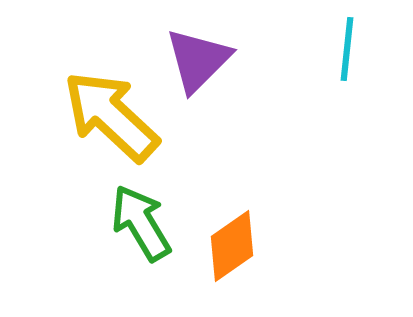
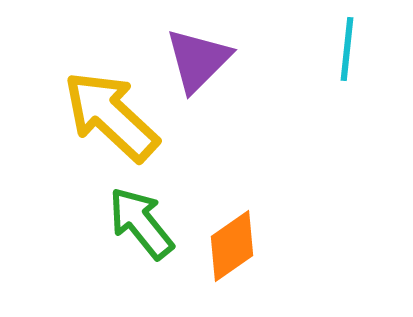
green arrow: rotated 8 degrees counterclockwise
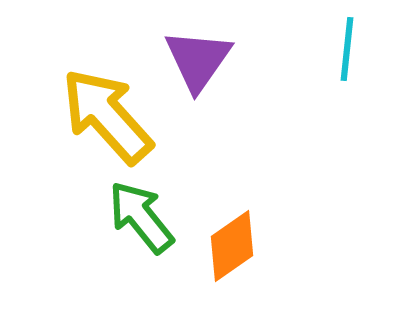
purple triangle: rotated 10 degrees counterclockwise
yellow arrow: moved 4 px left; rotated 5 degrees clockwise
green arrow: moved 6 px up
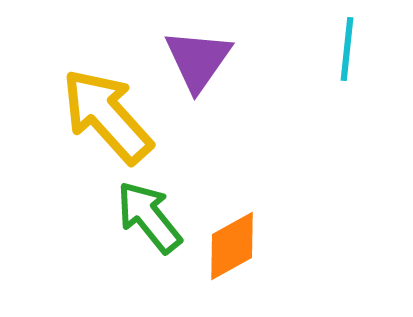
green arrow: moved 8 px right
orange diamond: rotated 6 degrees clockwise
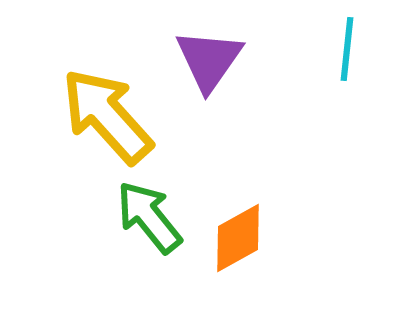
purple triangle: moved 11 px right
orange diamond: moved 6 px right, 8 px up
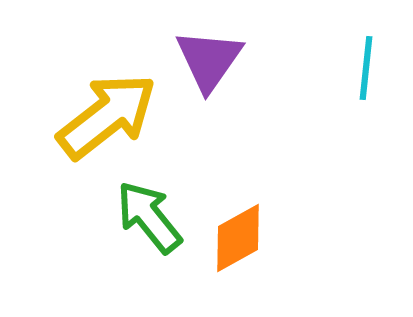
cyan line: moved 19 px right, 19 px down
yellow arrow: rotated 94 degrees clockwise
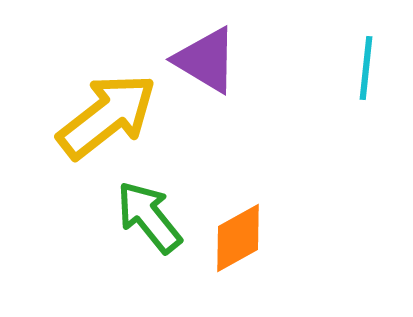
purple triangle: moved 3 px left; rotated 34 degrees counterclockwise
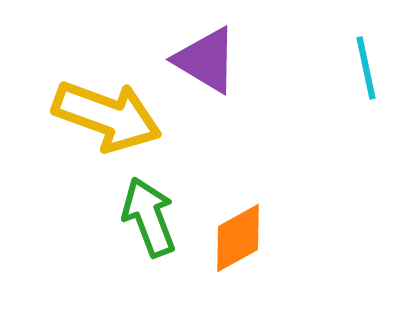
cyan line: rotated 18 degrees counterclockwise
yellow arrow: rotated 58 degrees clockwise
green arrow: rotated 18 degrees clockwise
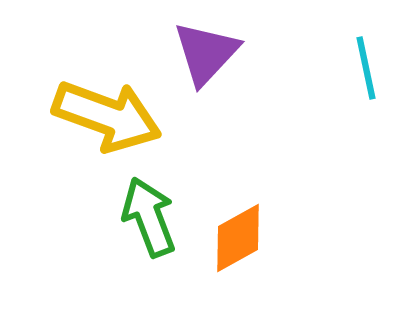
purple triangle: moved 7 px up; rotated 42 degrees clockwise
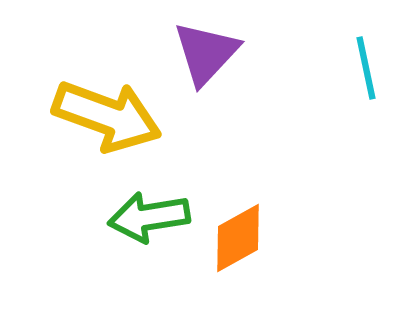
green arrow: rotated 78 degrees counterclockwise
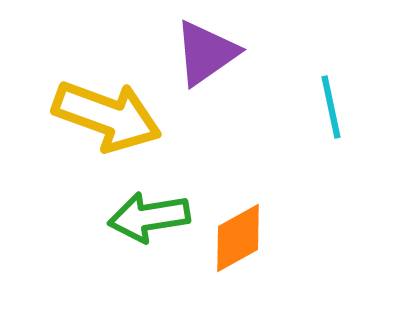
purple triangle: rotated 12 degrees clockwise
cyan line: moved 35 px left, 39 px down
